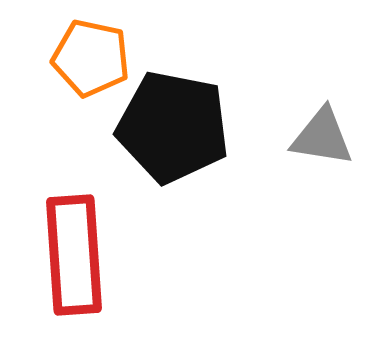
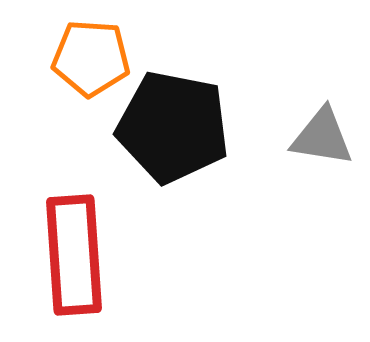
orange pentagon: rotated 8 degrees counterclockwise
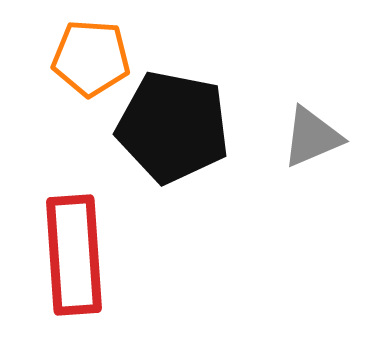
gray triangle: moved 10 px left; rotated 32 degrees counterclockwise
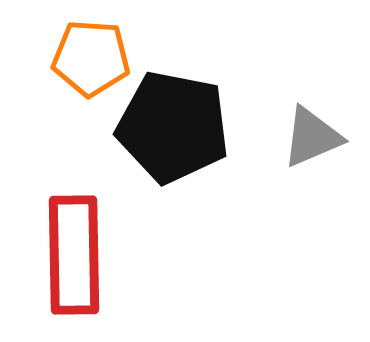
red rectangle: rotated 3 degrees clockwise
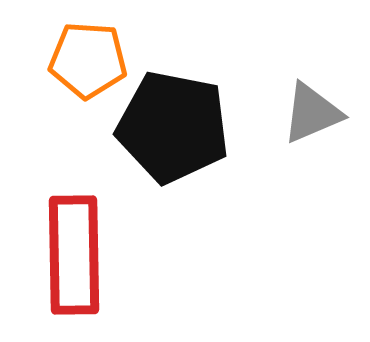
orange pentagon: moved 3 px left, 2 px down
gray triangle: moved 24 px up
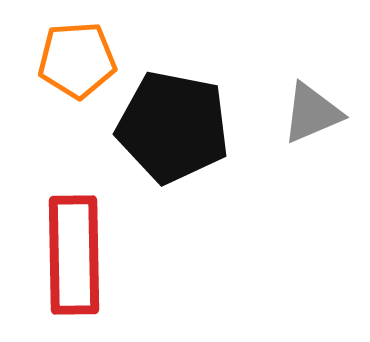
orange pentagon: moved 11 px left; rotated 8 degrees counterclockwise
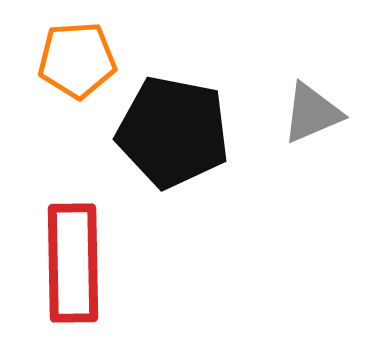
black pentagon: moved 5 px down
red rectangle: moved 1 px left, 8 px down
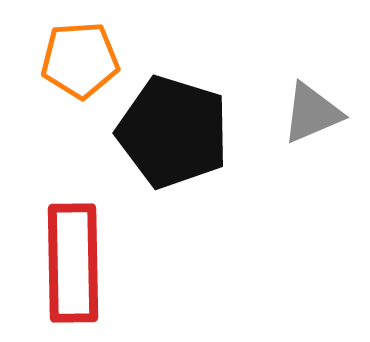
orange pentagon: moved 3 px right
black pentagon: rotated 6 degrees clockwise
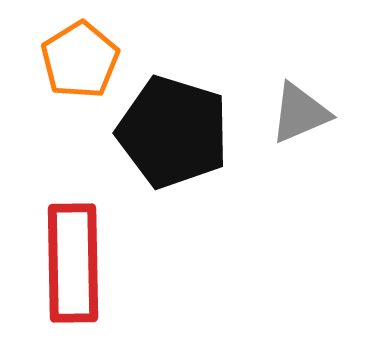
orange pentagon: rotated 28 degrees counterclockwise
gray triangle: moved 12 px left
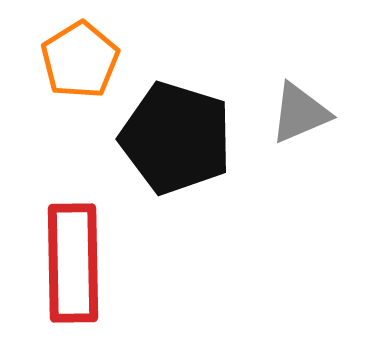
black pentagon: moved 3 px right, 6 px down
